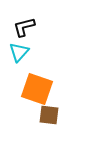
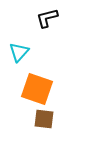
black L-shape: moved 23 px right, 9 px up
brown square: moved 5 px left, 4 px down
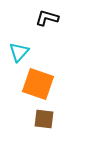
black L-shape: rotated 30 degrees clockwise
orange square: moved 1 px right, 5 px up
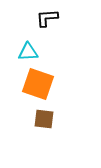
black L-shape: rotated 20 degrees counterclockwise
cyan triangle: moved 9 px right; rotated 45 degrees clockwise
